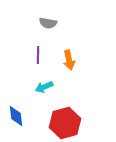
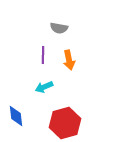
gray semicircle: moved 11 px right, 5 px down
purple line: moved 5 px right
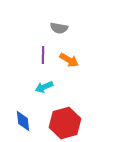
orange arrow: rotated 48 degrees counterclockwise
blue diamond: moved 7 px right, 5 px down
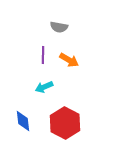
gray semicircle: moved 1 px up
red hexagon: rotated 16 degrees counterclockwise
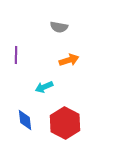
purple line: moved 27 px left
orange arrow: rotated 48 degrees counterclockwise
blue diamond: moved 2 px right, 1 px up
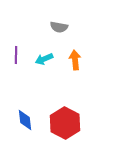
orange arrow: moved 6 px right; rotated 78 degrees counterclockwise
cyan arrow: moved 28 px up
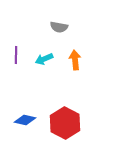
blue diamond: rotated 70 degrees counterclockwise
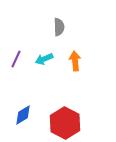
gray semicircle: rotated 102 degrees counterclockwise
purple line: moved 4 px down; rotated 24 degrees clockwise
orange arrow: moved 1 px down
blue diamond: moved 2 px left, 5 px up; rotated 45 degrees counterclockwise
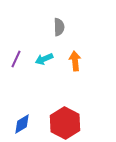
blue diamond: moved 1 px left, 9 px down
